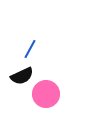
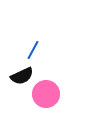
blue line: moved 3 px right, 1 px down
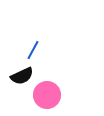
pink circle: moved 1 px right, 1 px down
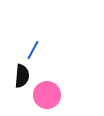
black semicircle: rotated 60 degrees counterclockwise
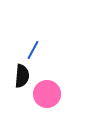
pink circle: moved 1 px up
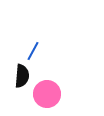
blue line: moved 1 px down
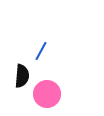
blue line: moved 8 px right
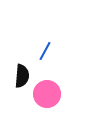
blue line: moved 4 px right
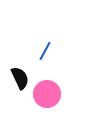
black semicircle: moved 2 px left, 2 px down; rotated 30 degrees counterclockwise
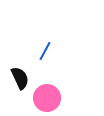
pink circle: moved 4 px down
